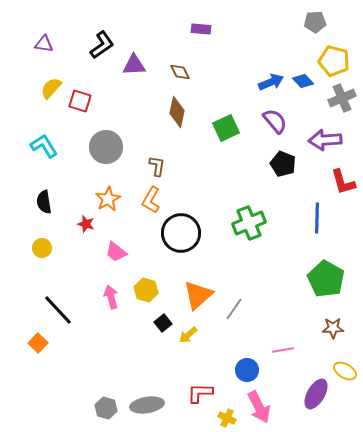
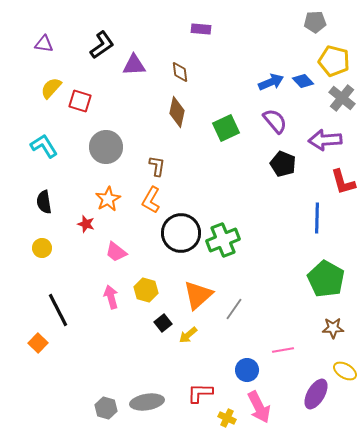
brown diamond at (180, 72): rotated 20 degrees clockwise
gray cross at (342, 98): rotated 28 degrees counterclockwise
green cross at (249, 223): moved 26 px left, 17 px down
black line at (58, 310): rotated 16 degrees clockwise
gray ellipse at (147, 405): moved 3 px up
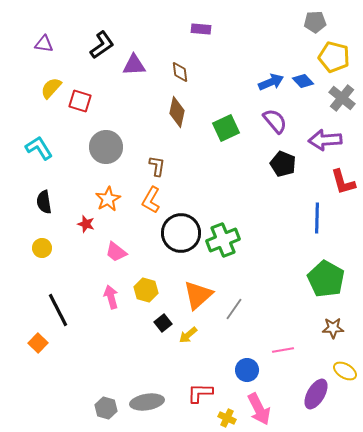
yellow pentagon at (334, 61): moved 4 px up
cyan L-shape at (44, 146): moved 5 px left, 2 px down
pink arrow at (259, 407): moved 2 px down
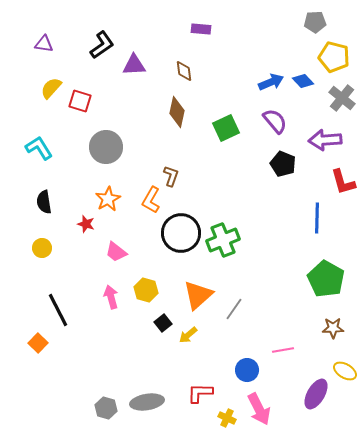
brown diamond at (180, 72): moved 4 px right, 1 px up
brown L-shape at (157, 166): moved 14 px right, 10 px down; rotated 10 degrees clockwise
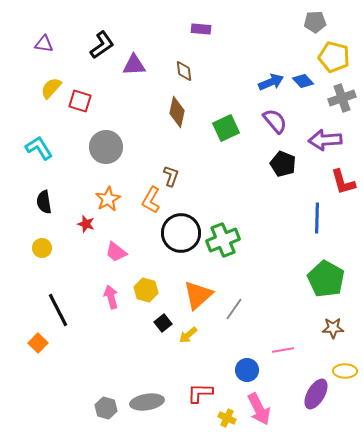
gray cross at (342, 98): rotated 32 degrees clockwise
yellow ellipse at (345, 371): rotated 30 degrees counterclockwise
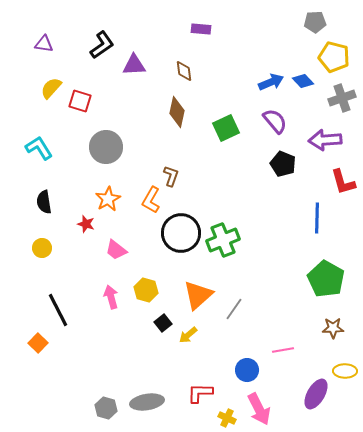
pink trapezoid at (116, 252): moved 2 px up
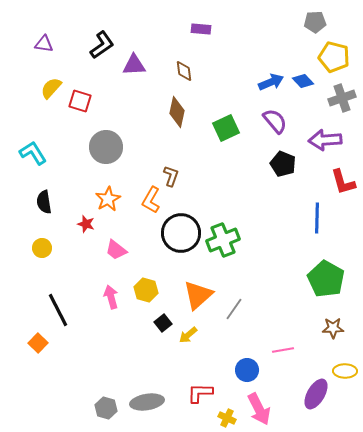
cyan L-shape at (39, 148): moved 6 px left, 5 px down
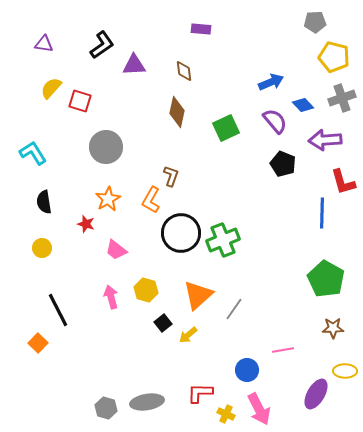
blue diamond at (303, 81): moved 24 px down
blue line at (317, 218): moved 5 px right, 5 px up
yellow cross at (227, 418): moved 1 px left, 4 px up
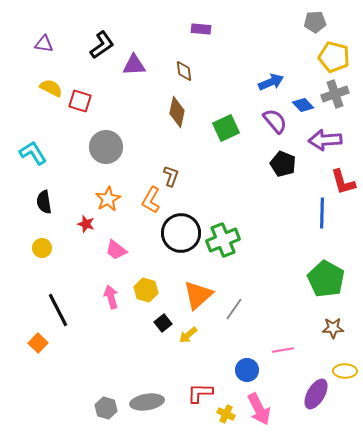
yellow semicircle at (51, 88): rotated 75 degrees clockwise
gray cross at (342, 98): moved 7 px left, 4 px up
